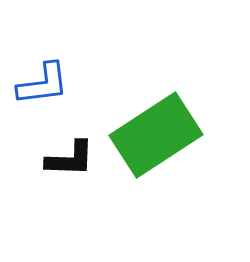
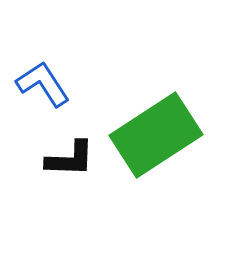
blue L-shape: rotated 116 degrees counterclockwise
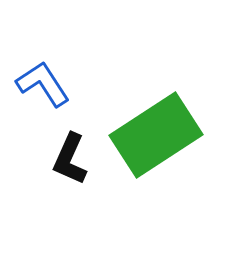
black L-shape: rotated 112 degrees clockwise
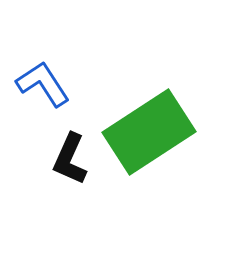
green rectangle: moved 7 px left, 3 px up
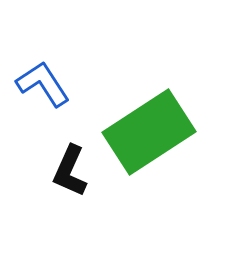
black L-shape: moved 12 px down
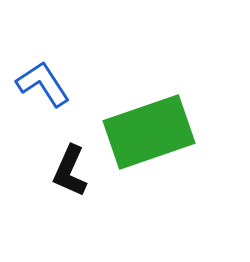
green rectangle: rotated 14 degrees clockwise
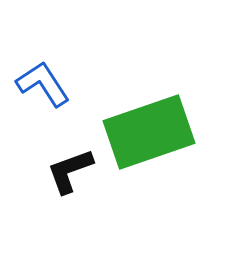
black L-shape: rotated 46 degrees clockwise
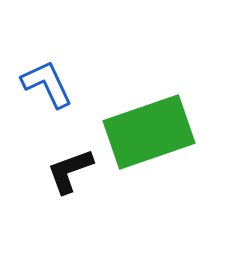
blue L-shape: moved 4 px right; rotated 8 degrees clockwise
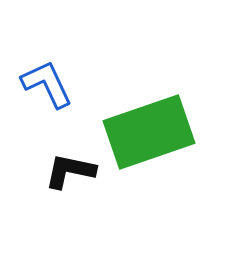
black L-shape: rotated 32 degrees clockwise
